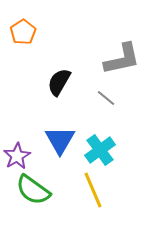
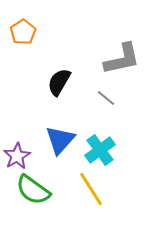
blue triangle: rotated 12 degrees clockwise
yellow line: moved 2 px left, 1 px up; rotated 9 degrees counterclockwise
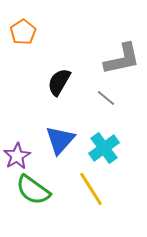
cyan cross: moved 4 px right, 2 px up
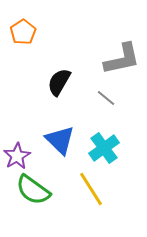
blue triangle: rotated 28 degrees counterclockwise
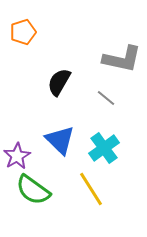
orange pentagon: rotated 15 degrees clockwise
gray L-shape: rotated 24 degrees clockwise
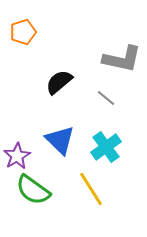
black semicircle: rotated 20 degrees clockwise
cyan cross: moved 2 px right, 1 px up
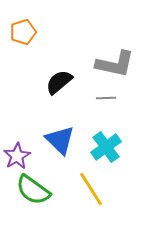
gray L-shape: moved 7 px left, 5 px down
gray line: rotated 42 degrees counterclockwise
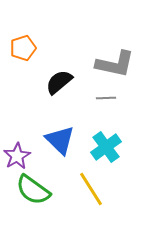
orange pentagon: moved 16 px down
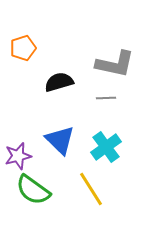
black semicircle: rotated 24 degrees clockwise
purple star: moved 1 px right; rotated 16 degrees clockwise
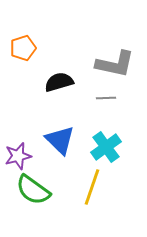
yellow line: moved 1 px right, 2 px up; rotated 51 degrees clockwise
